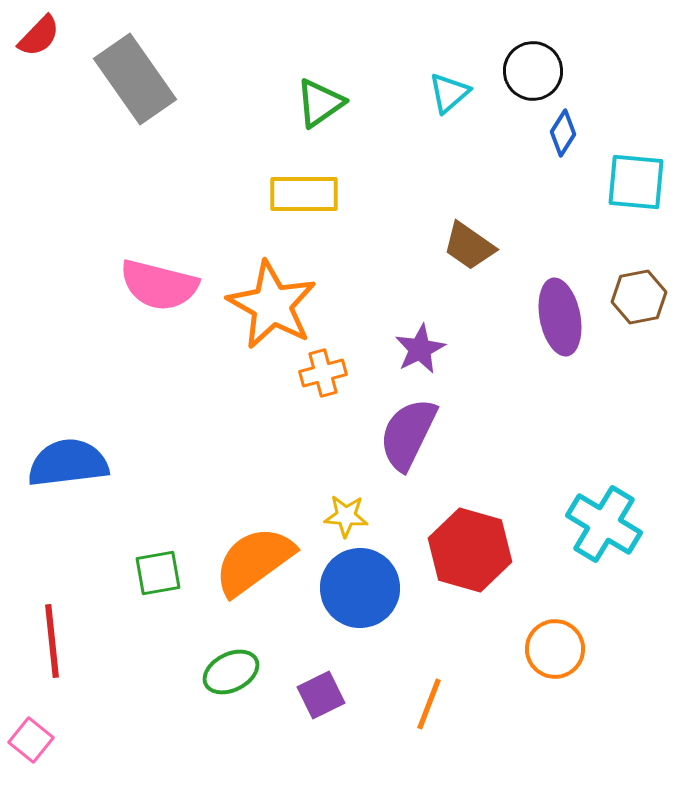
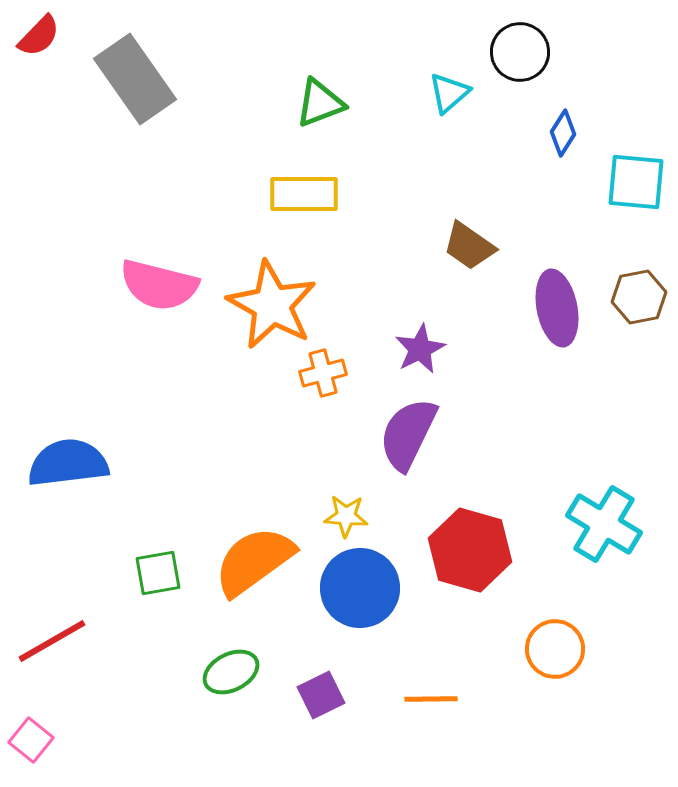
black circle: moved 13 px left, 19 px up
green triangle: rotated 14 degrees clockwise
purple ellipse: moved 3 px left, 9 px up
red line: rotated 66 degrees clockwise
orange line: moved 2 px right, 5 px up; rotated 68 degrees clockwise
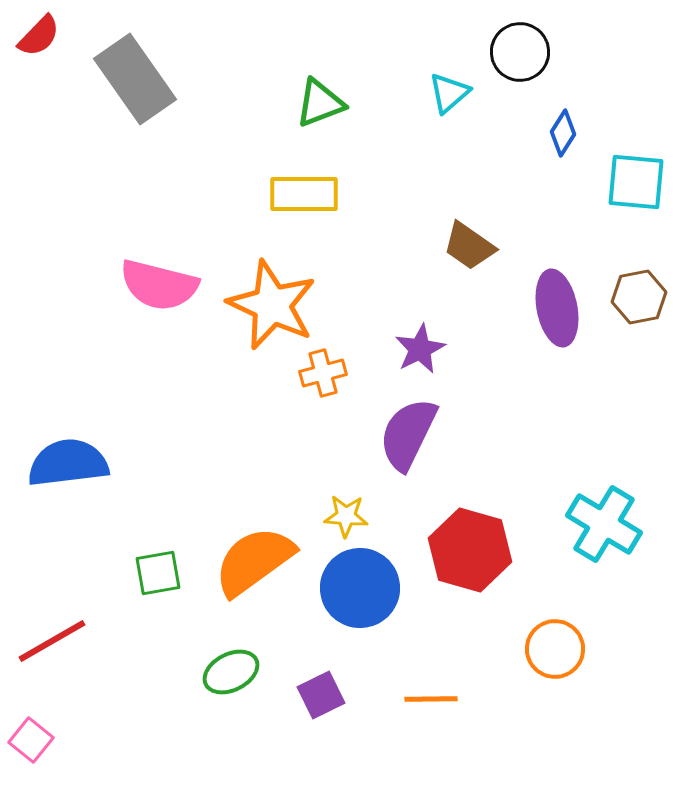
orange star: rotated 4 degrees counterclockwise
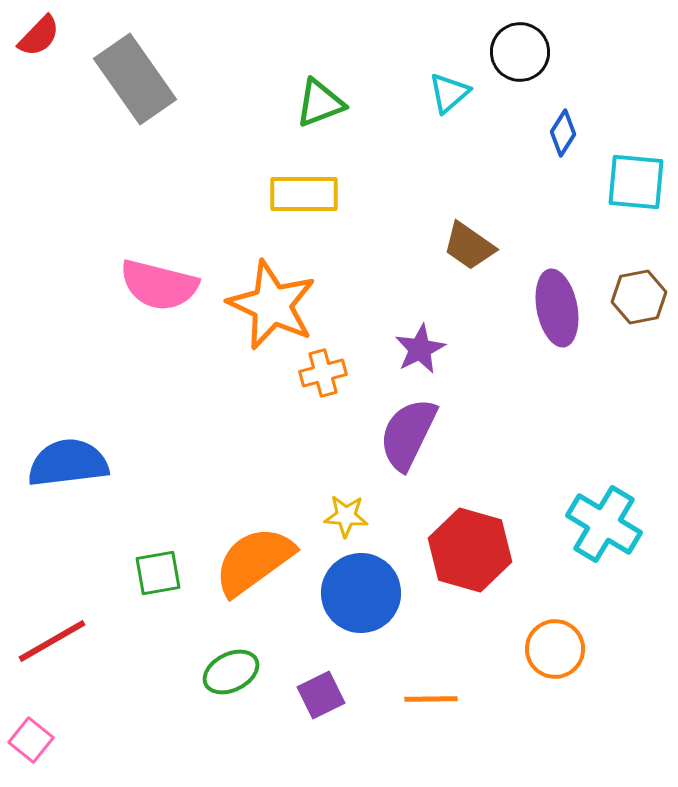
blue circle: moved 1 px right, 5 px down
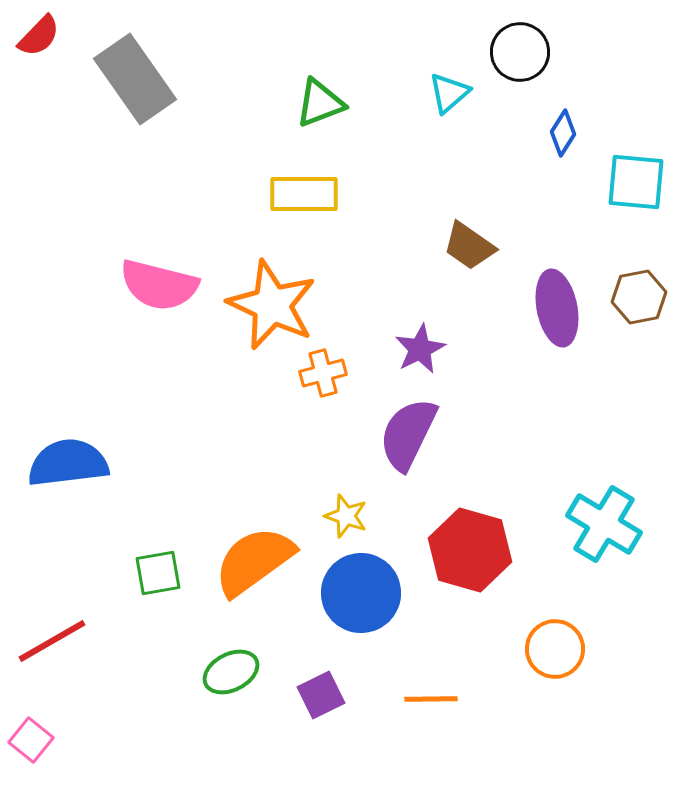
yellow star: rotated 15 degrees clockwise
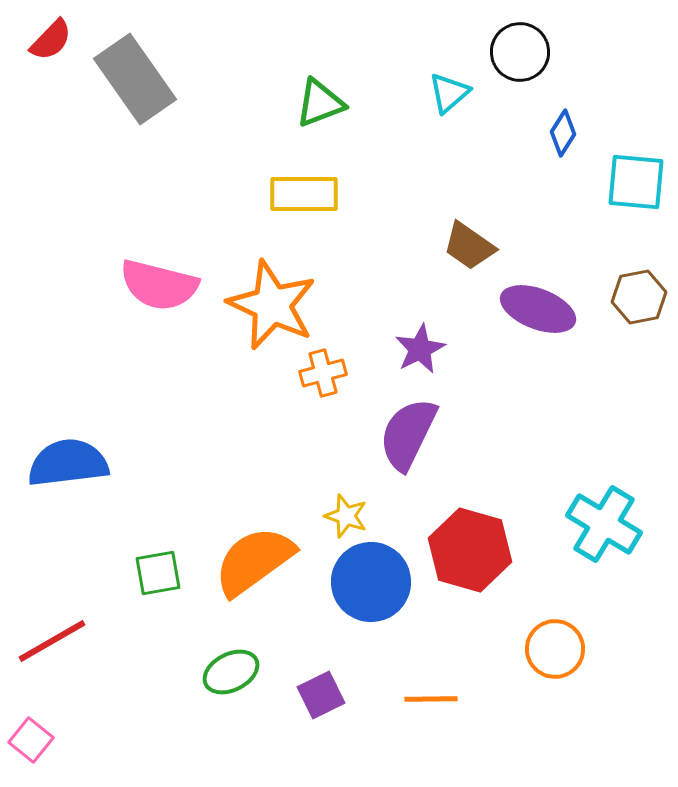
red semicircle: moved 12 px right, 4 px down
purple ellipse: moved 19 px left, 1 px down; rotated 58 degrees counterclockwise
blue circle: moved 10 px right, 11 px up
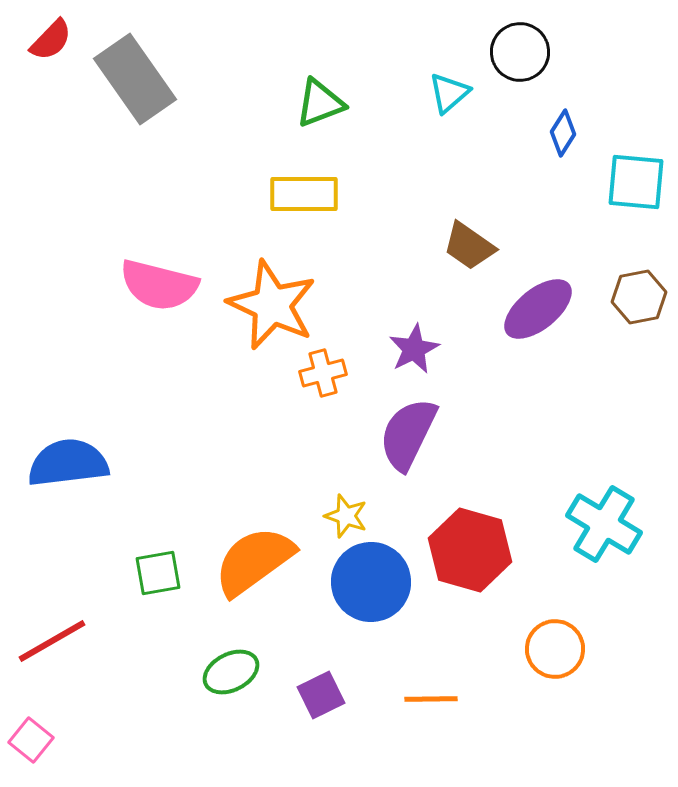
purple ellipse: rotated 60 degrees counterclockwise
purple star: moved 6 px left
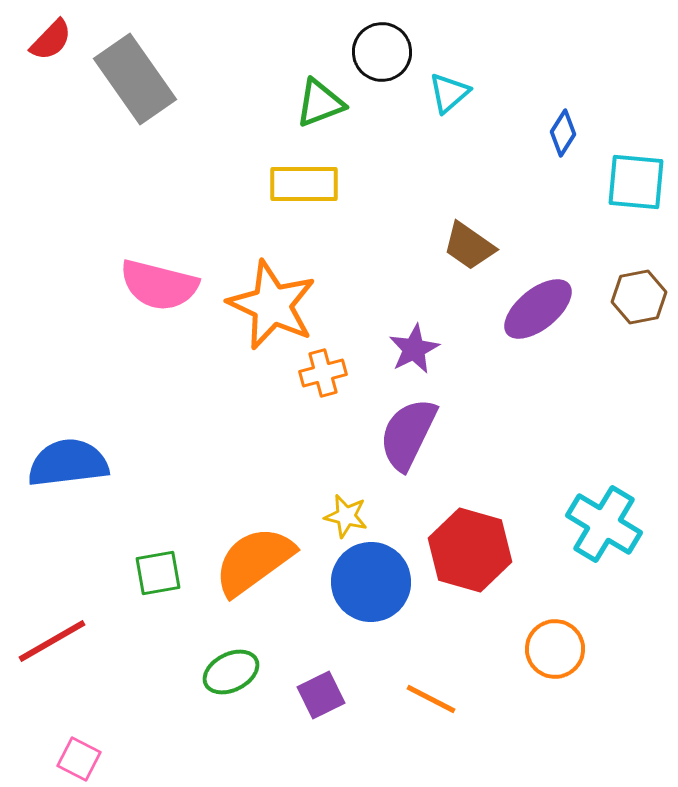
black circle: moved 138 px left
yellow rectangle: moved 10 px up
yellow star: rotated 6 degrees counterclockwise
orange line: rotated 28 degrees clockwise
pink square: moved 48 px right, 19 px down; rotated 12 degrees counterclockwise
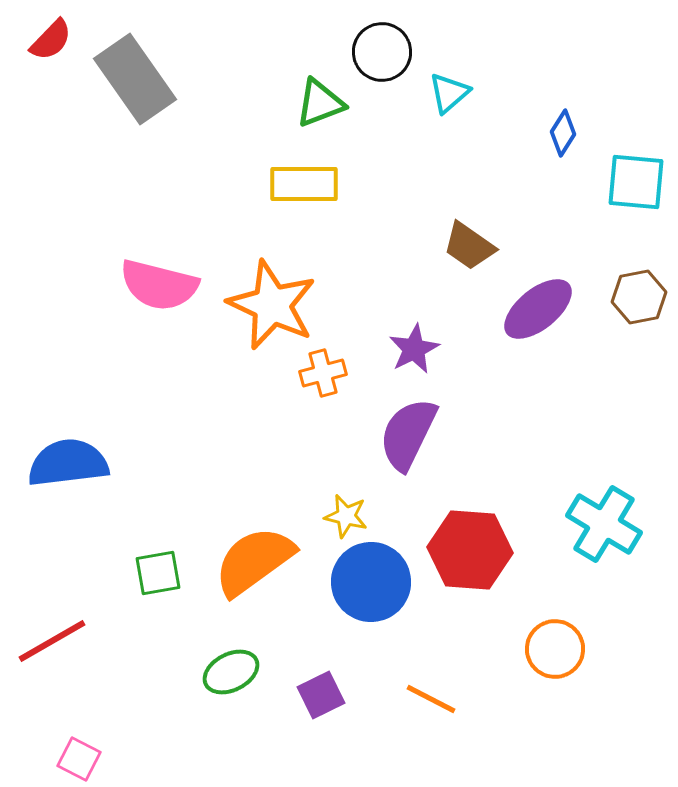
red hexagon: rotated 12 degrees counterclockwise
